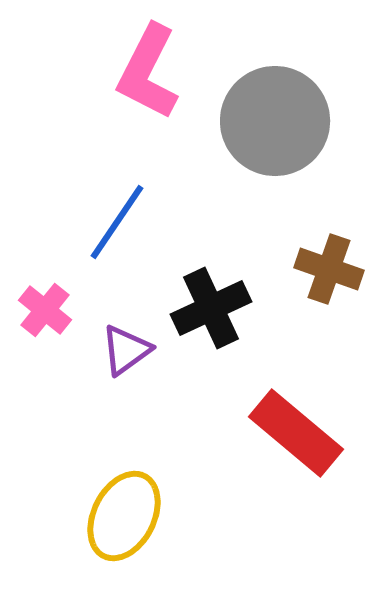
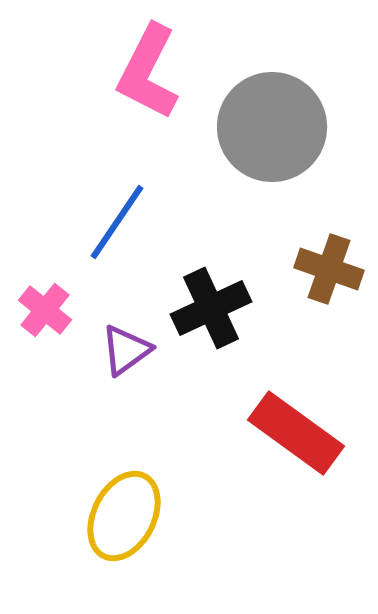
gray circle: moved 3 px left, 6 px down
red rectangle: rotated 4 degrees counterclockwise
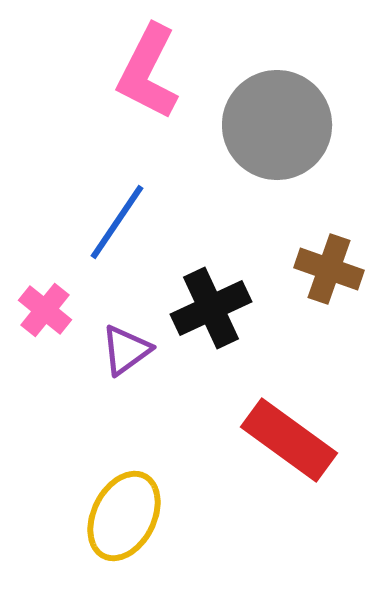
gray circle: moved 5 px right, 2 px up
red rectangle: moved 7 px left, 7 px down
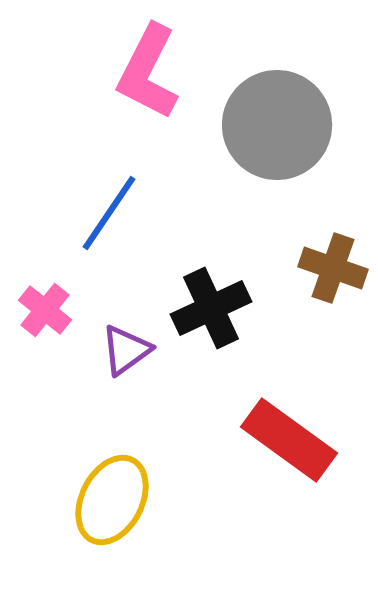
blue line: moved 8 px left, 9 px up
brown cross: moved 4 px right, 1 px up
yellow ellipse: moved 12 px left, 16 px up
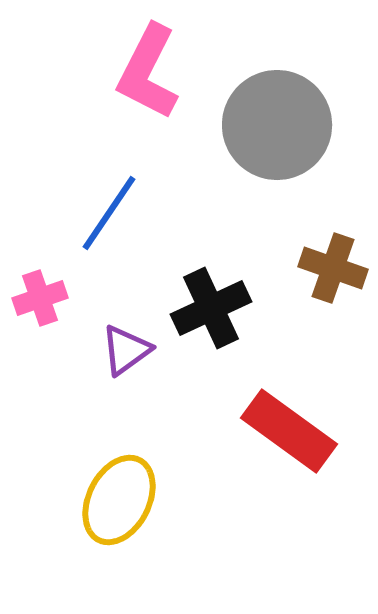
pink cross: moved 5 px left, 12 px up; rotated 32 degrees clockwise
red rectangle: moved 9 px up
yellow ellipse: moved 7 px right
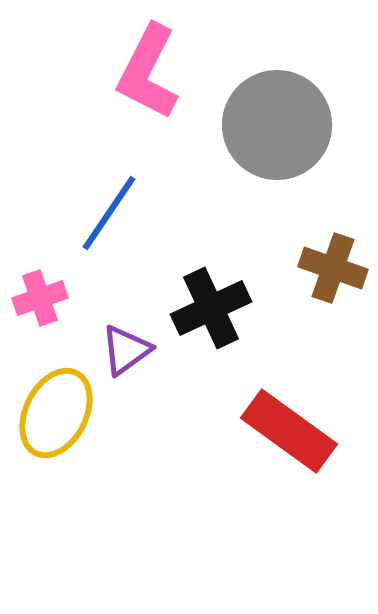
yellow ellipse: moved 63 px left, 87 px up
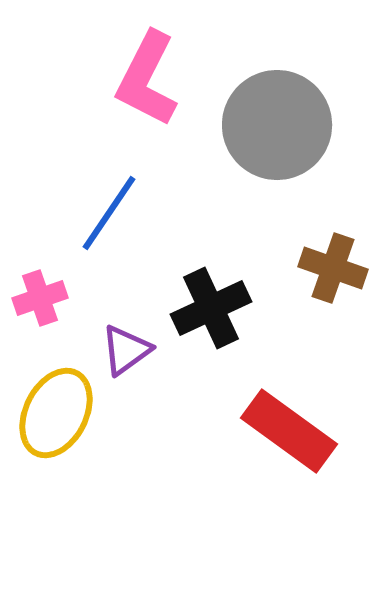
pink L-shape: moved 1 px left, 7 px down
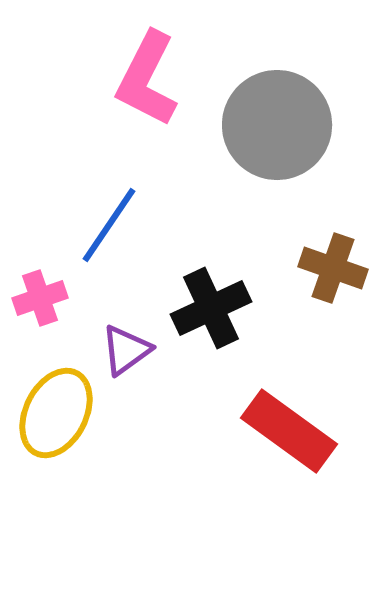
blue line: moved 12 px down
